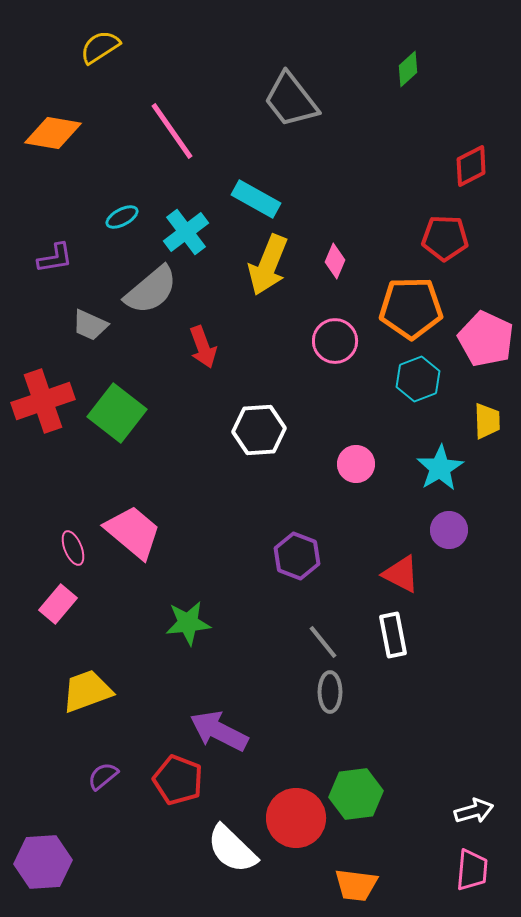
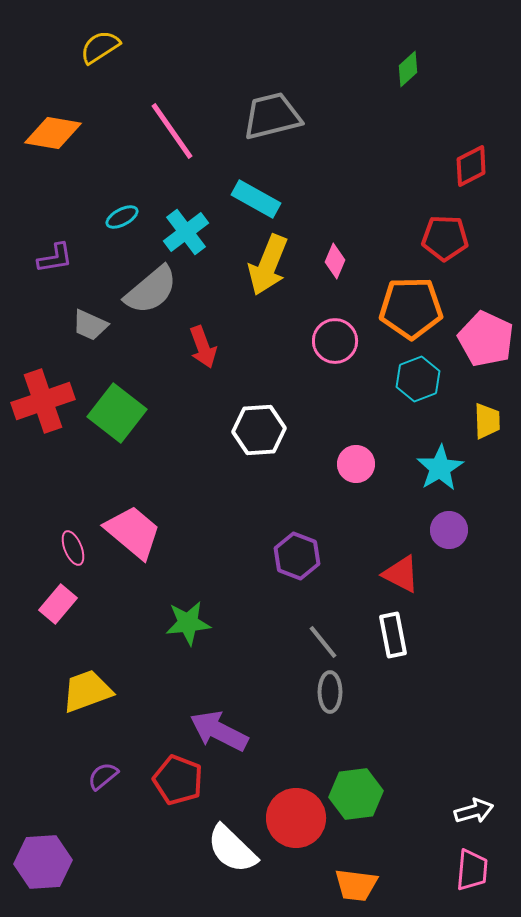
gray trapezoid at (291, 100): moved 19 px left, 16 px down; rotated 114 degrees clockwise
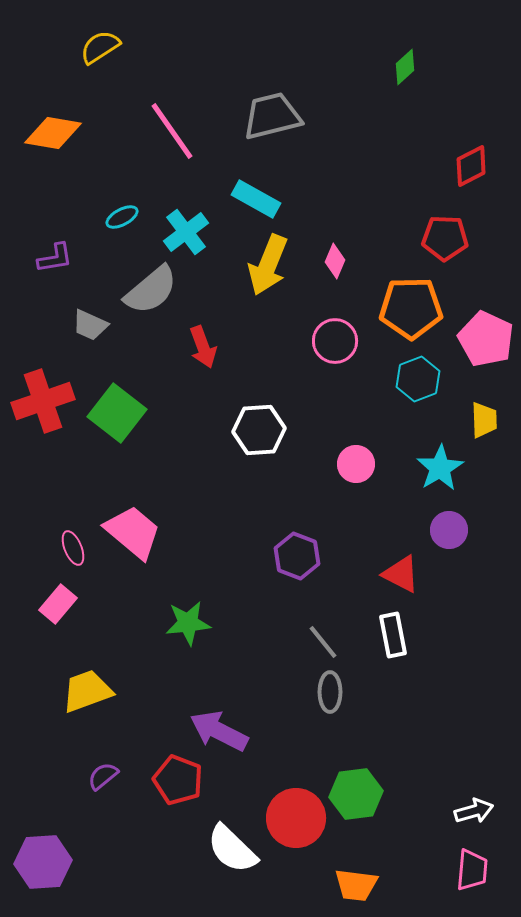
green diamond at (408, 69): moved 3 px left, 2 px up
yellow trapezoid at (487, 421): moved 3 px left, 1 px up
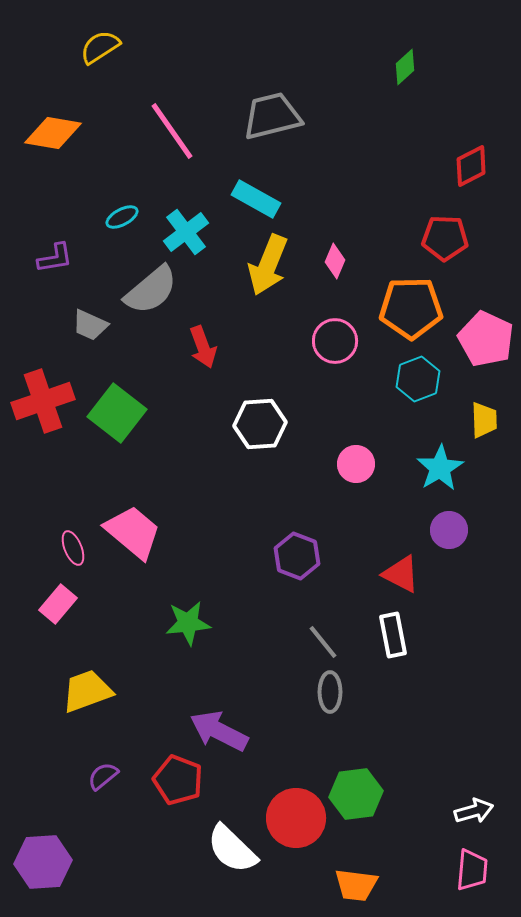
white hexagon at (259, 430): moved 1 px right, 6 px up
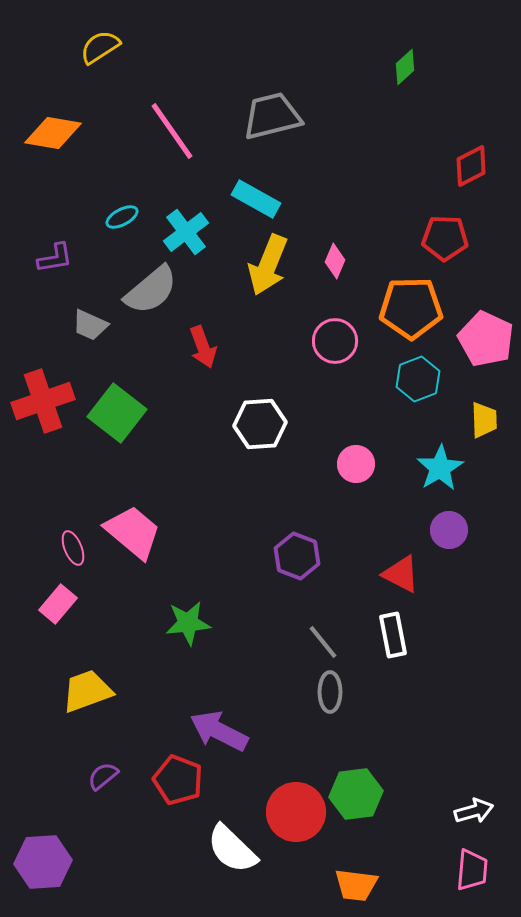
red circle at (296, 818): moved 6 px up
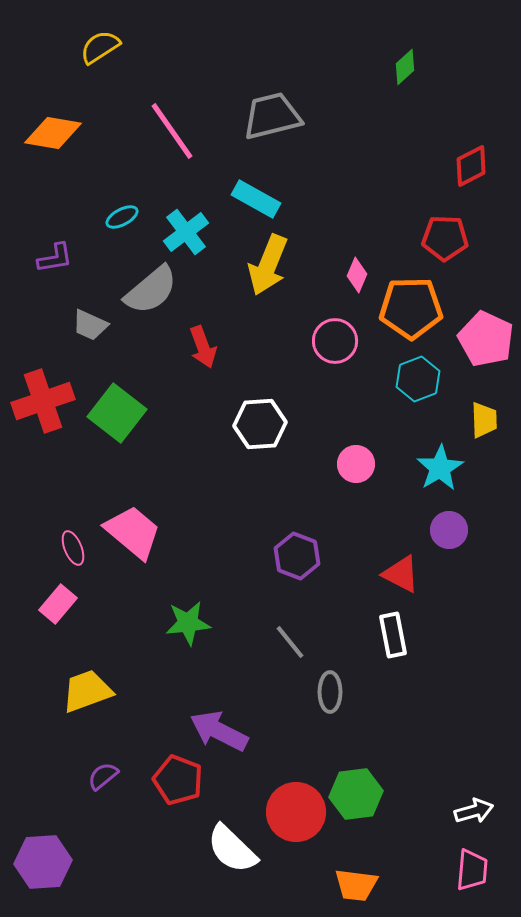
pink diamond at (335, 261): moved 22 px right, 14 px down
gray line at (323, 642): moved 33 px left
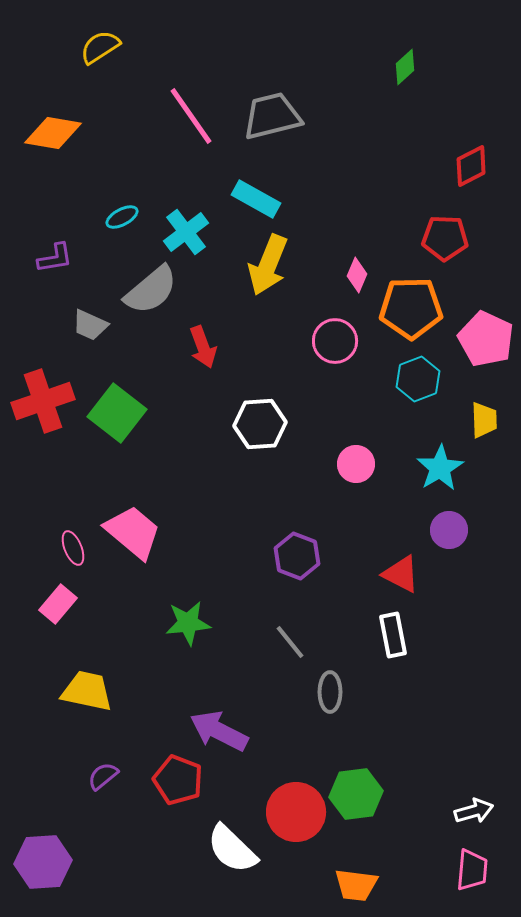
pink line at (172, 131): moved 19 px right, 15 px up
yellow trapezoid at (87, 691): rotated 32 degrees clockwise
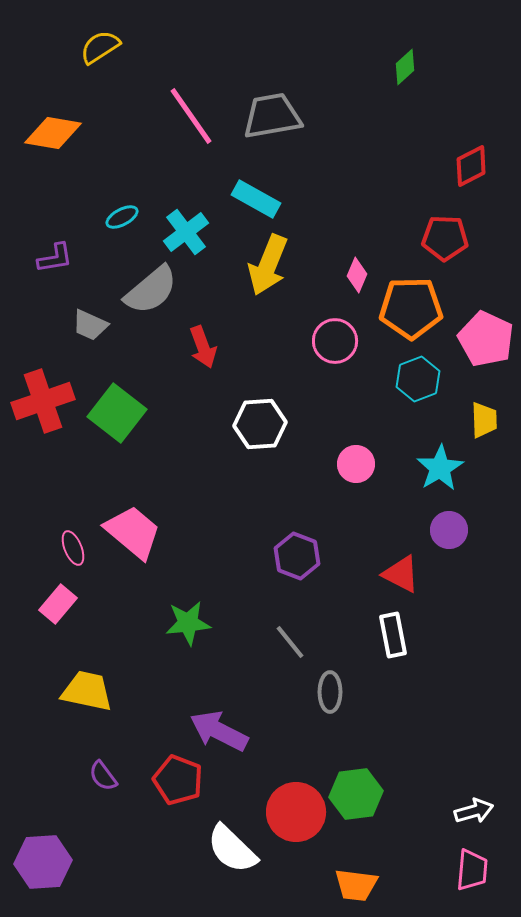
gray trapezoid at (272, 116): rotated 4 degrees clockwise
purple semicircle at (103, 776): rotated 88 degrees counterclockwise
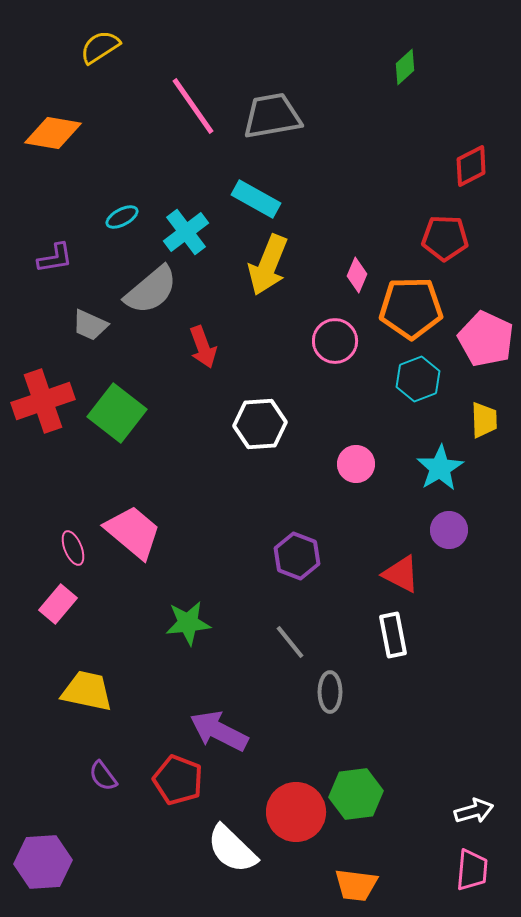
pink line at (191, 116): moved 2 px right, 10 px up
